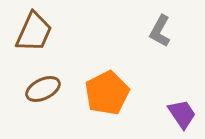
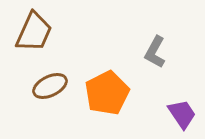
gray L-shape: moved 5 px left, 21 px down
brown ellipse: moved 7 px right, 3 px up
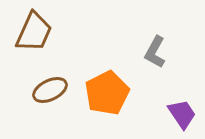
brown ellipse: moved 4 px down
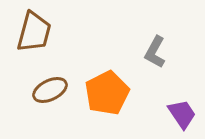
brown trapezoid: rotated 9 degrees counterclockwise
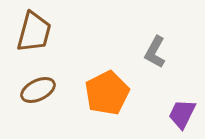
brown ellipse: moved 12 px left
purple trapezoid: rotated 120 degrees counterclockwise
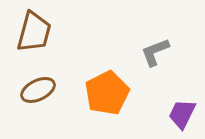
gray L-shape: rotated 40 degrees clockwise
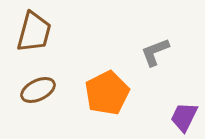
purple trapezoid: moved 2 px right, 3 px down
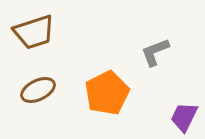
brown trapezoid: rotated 57 degrees clockwise
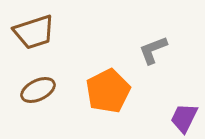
gray L-shape: moved 2 px left, 2 px up
orange pentagon: moved 1 px right, 2 px up
purple trapezoid: moved 1 px down
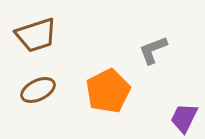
brown trapezoid: moved 2 px right, 3 px down
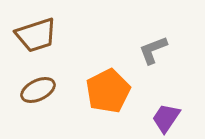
purple trapezoid: moved 18 px left; rotated 8 degrees clockwise
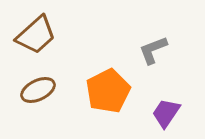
brown trapezoid: rotated 24 degrees counterclockwise
purple trapezoid: moved 5 px up
